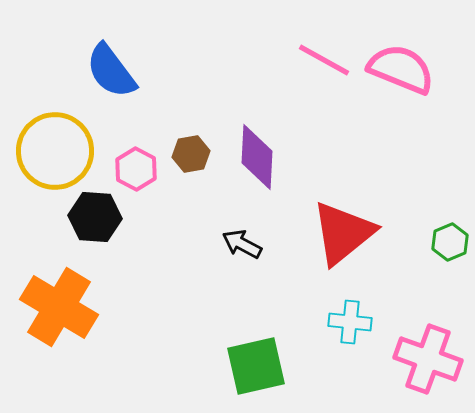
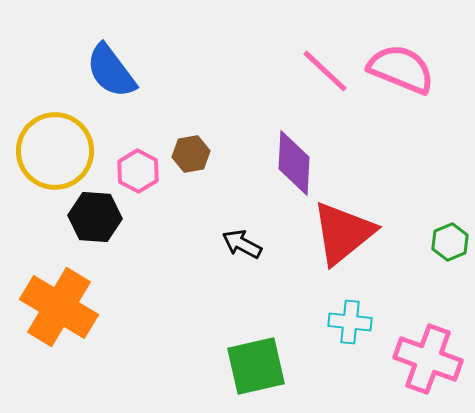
pink line: moved 1 px right, 11 px down; rotated 14 degrees clockwise
purple diamond: moved 37 px right, 6 px down
pink hexagon: moved 2 px right, 2 px down
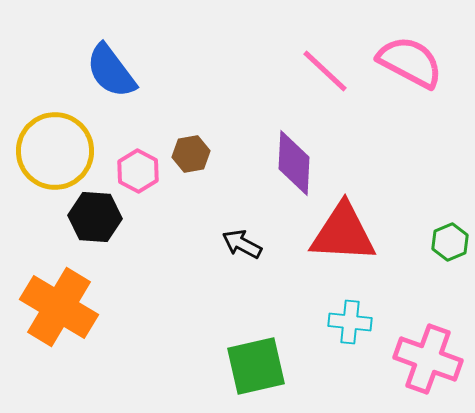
pink semicircle: moved 9 px right, 7 px up; rotated 6 degrees clockwise
red triangle: rotated 42 degrees clockwise
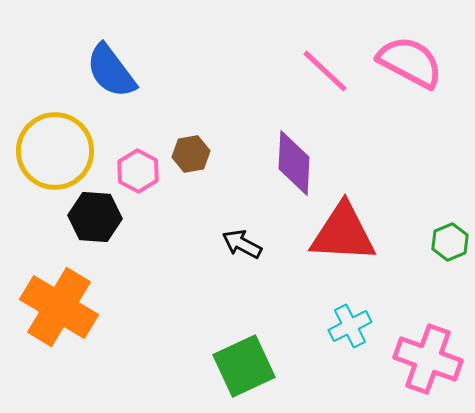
cyan cross: moved 4 px down; rotated 33 degrees counterclockwise
green square: moved 12 px left; rotated 12 degrees counterclockwise
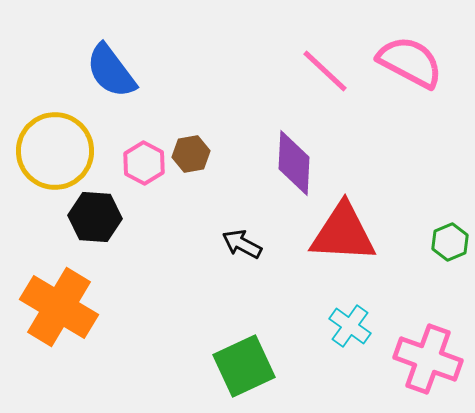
pink hexagon: moved 6 px right, 8 px up
cyan cross: rotated 27 degrees counterclockwise
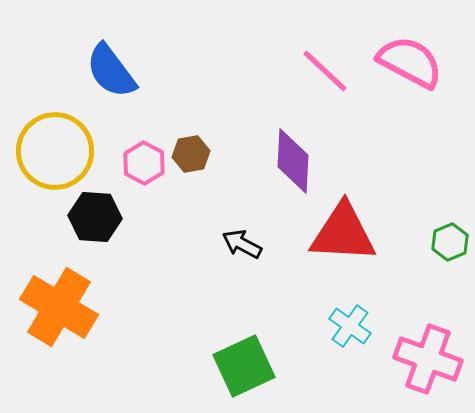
purple diamond: moved 1 px left, 2 px up
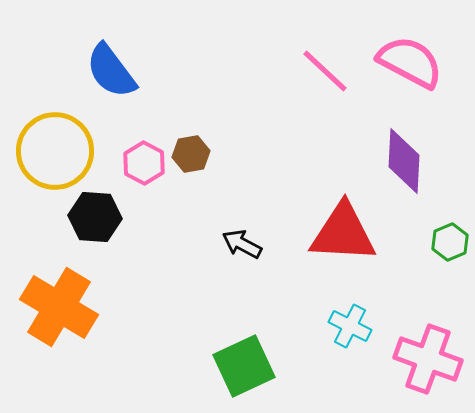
purple diamond: moved 111 px right
cyan cross: rotated 9 degrees counterclockwise
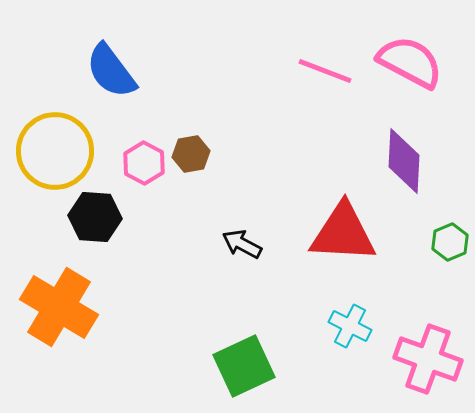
pink line: rotated 22 degrees counterclockwise
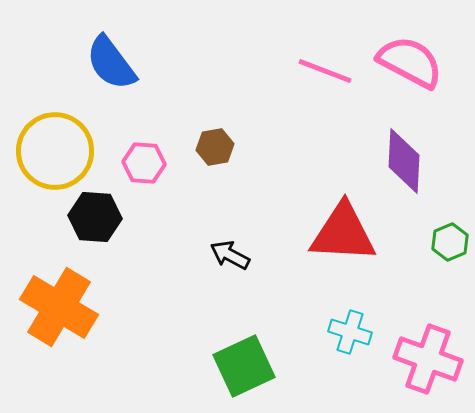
blue semicircle: moved 8 px up
brown hexagon: moved 24 px right, 7 px up
pink hexagon: rotated 24 degrees counterclockwise
black arrow: moved 12 px left, 11 px down
cyan cross: moved 6 px down; rotated 9 degrees counterclockwise
